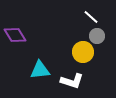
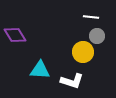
white line: rotated 35 degrees counterclockwise
cyan triangle: rotated 10 degrees clockwise
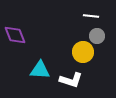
white line: moved 1 px up
purple diamond: rotated 10 degrees clockwise
white L-shape: moved 1 px left, 1 px up
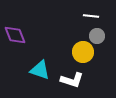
cyan triangle: rotated 15 degrees clockwise
white L-shape: moved 1 px right
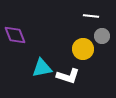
gray circle: moved 5 px right
yellow circle: moved 3 px up
cyan triangle: moved 2 px right, 2 px up; rotated 30 degrees counterclockwise
white L-shape: moved 4 px left, 4 px up
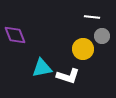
white line: moved 1 px right, 1 px down
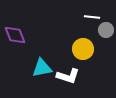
gray circle: moved 4 px right, 6 px up
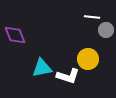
yellow circle: moved 5 px right, 10 px down
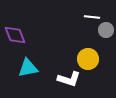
cyan triangle: moved 14 px left
white L-shape: moved 1 px right, 3 px down
